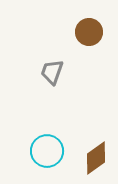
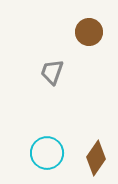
cyan circle: moved 2 px down
brown diamond: rotated 20 degrees counterclockwise
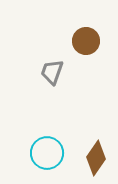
brown circle: moved 3 px left, 9 px down
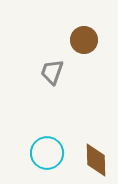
brown circle: moved 2 px left, 1 px up
brown diamond: moved 2 px down; rotated 36 degrees counterclockwise
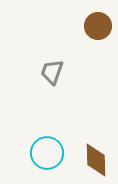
brown circle: moved 14 px right, 14 px up
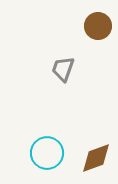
gray trapezoid: moved 11 px right, 3 px up
brown diamond: moved 2 px up; rotated 72 degrees clockwise
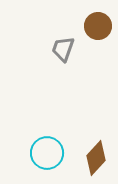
gray trapezoid: moved 20 px up
brown diamond: rotated 28 degrees counterclockwise
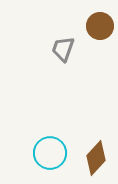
brown circle: moved 2 px right
cyan circle: moved 3 px right
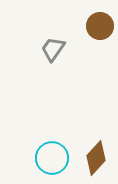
gray trapezoid: moved 10 px left; rotated 16 degrees clockwise
cyan circle: moved 2 px right, 5 px down
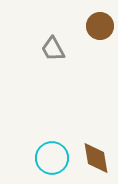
gray trapezoid: rotated 64 degrees counterclockwise
brown diamond: rotated 52 degrees counterclockwise
